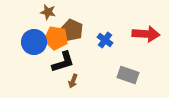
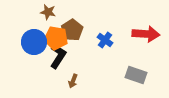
brown pentagon: rotated 15 degrees clockwise
black L-shape: moved 5 px left, 6 px up; rotated 40 degrees counterclockwise
gray rectangle: moved 8 px right
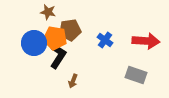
brown pentagon: moved 2 px left; rotated 25 degrees clockwise
red arrow: moved 7 px down
orange pentagon: moved 1 px left
blue circle: moved 1 px down
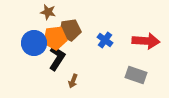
orange pentagon: rotated 15 degrees counterclockwise
black L-shape: moved 1 px left, 2 px down
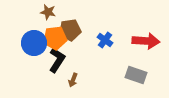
black L-shape: moved 2 px down
brown arrow: moved 1 px up
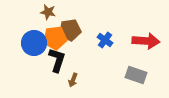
black L-shape: rotated 15 degrees counterclockwise
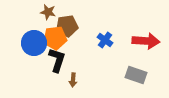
brown pentagon: moved 3 px left, 4 px up
brown arrow: rotated 16 degrees counterclockwise
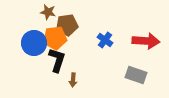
brown pentagon: moved 1 px up
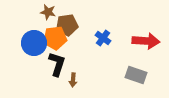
blue cross: moved 2 px left, 2 px up
black L-shape: moved 4 px down
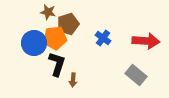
brown pentagon: moved 1 px right, 1 px up; rotated 10 degrees counterclockwise
gray rectangle: rotated 20 degrees clockwise
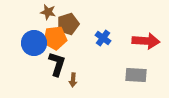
gray rectangle: rotated 35 degrees counterclockwise
